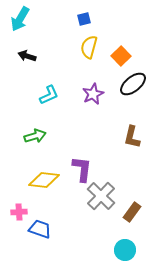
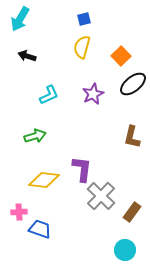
yellow semicircle: moved 7 px left
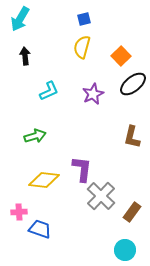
black arrow: moved 2 px left; rotated 66 degrees clockwise
cyan L-shape: moved 4 px up
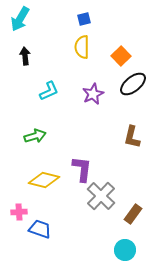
yellow semicircle: rotated 15 degrees counterclockwise
yellow diamond: rotated 8 degrees clockwise
brown rectangle: moved 1 px right, 2 px down
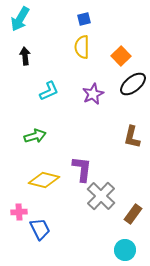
blue trapezoid: rotated 45 degrees clockwise
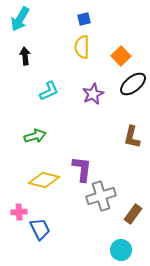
gray cross: rotated 28 degrees clockwise
cyan circle: moved 4 px left
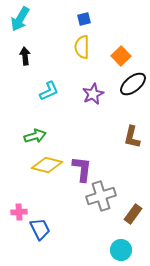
yellow diamond: moved 3 px right, 15 px up
